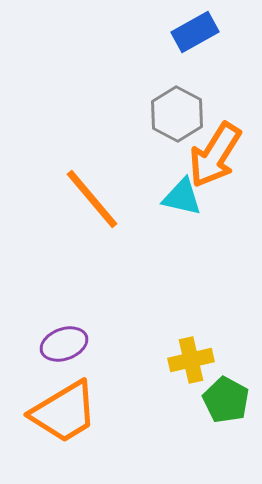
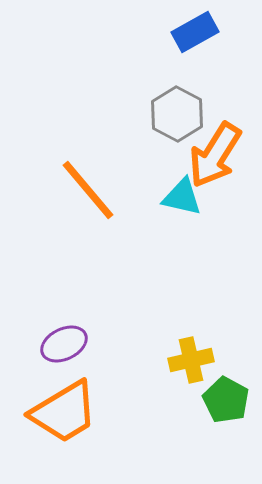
orange line: moved 4 px left, 9 px up
purple ellipse: rotated 6 degrees counterclockwise
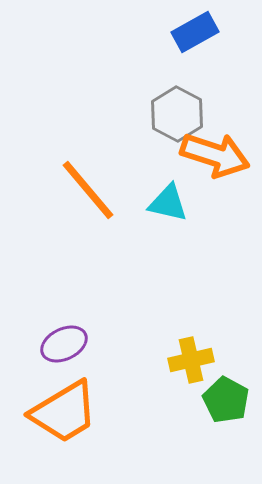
orange arrow: rotated 104 degrees counterclockwise
cyan triangle: moved 14 px left, 6 px down
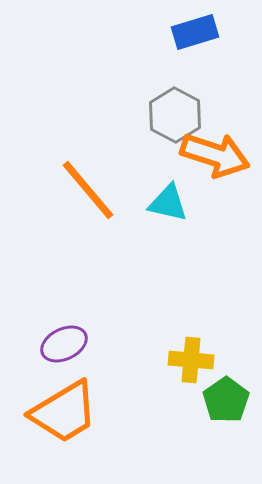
blue rectangle: rotated 12 degrees clockwise
gray hexagon: moved 2 px left, 1 px down
yellow cross: rotated 18 degrees clockwise
green pentagon: rotated 9 degrees clockwise
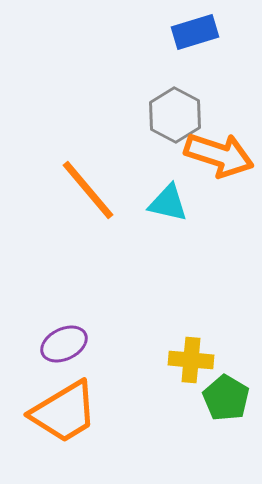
orange arrow: moved 4 px right
green pentagon: moved 2 px up; rotated 6 degrees counterclockwise
